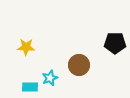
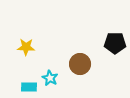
brown circle: moved 1 px right, 1 px up
cyan star: rotated 21 degrees counterclockwise
cyan rectangle: moved 1 px left
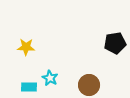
black pentagon: rotated 10 degrees counterclockwise
brown circle: moved 9 px right, 21 px down
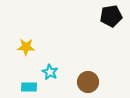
black pentagon: moved 4 px left, 27 px up
cyan star: moved 6 px up
brown circle: moved 1 px left, 3 px up
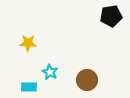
yellow star: moved 2 px right, 4 px up
brown circle: moved 1 px left, 2 px up
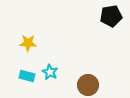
brown circle: moved 1 px right, 5 px down
cyan rectangle: moved 2 px left, 11 px up; rotated 14 degrees clockwise
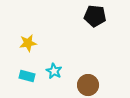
black pentagon: moved 16 px left; rotated 15 degrees clockwise
yellow star: rotated 12 degrees counterclockwise
cyan star: moved 4 px right, 1 px up
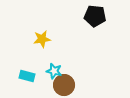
yellow star: moved 14 px right, 4 px up
cyan star: rotated 14 degrees counterclockwise
brown circle: moved 24 px left
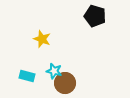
black pentagon: rotated 10 degrees clockwise
yellow star: rotated 30 degrees clockwise
brown circle: moved 1 px right, 2 px up
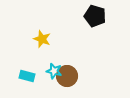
brown circle: moved 2 px right, 7 px up
